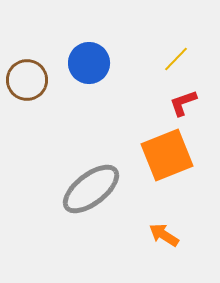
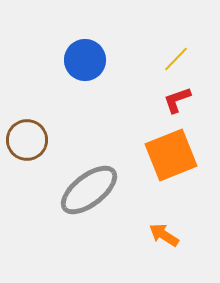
blue circle: moved 4 px left, 3 px up
brown circle: moved 60 px down
red L-shape: moved 6 px left, 3 px up
orange square: moved 4 px right
gray ellipse: moved 2 px left, 1 px down
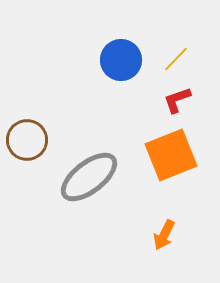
blue circle: moved 36 px right
gray ellipse: moved 13 px up
orange arrow: rotated 96 degrees counterclockwise
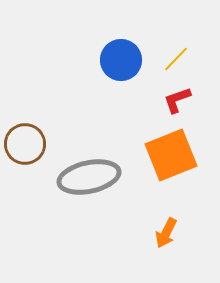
brown circle: moved 2 px left, 4 px down
gray ellipse: rotated 26 degrees clockwise
orange arrow: moved 2 px right, 2 px up
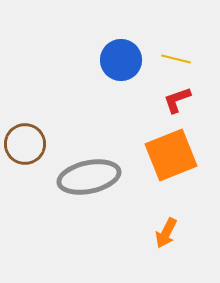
yellow line: rotated 60 degrees clockwise
